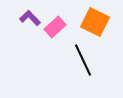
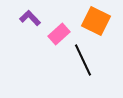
orange square: moved 1 px right, 1 px up
pink rectangle: moved 4 px right, 7 px down
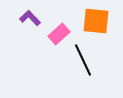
orange square: rotated 20 degrees counterclockwise
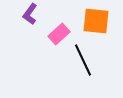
purple L-shape: moved 4 px up; rotated 100 degrees counterclockwise
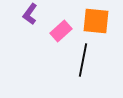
pink rectangle: moved 2 px right, 3 px up
black line: rotated 36 degrees clockwise
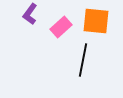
pink rectangle: moved 4 px up
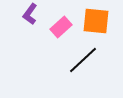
black line: rotated 36 degrees clockwise
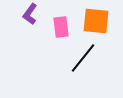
pink rectangle: rotated 55 degrees counterclockwise
black line: moved 2 px up; rotated 8 degrees counterclockwise
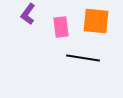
purple L-shape: moved 2 px left
black line: rotated 60 degrees clockwise
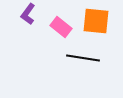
pink rectangle: rotated 45 degrees counterclockwise
